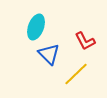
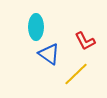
cyan ellipse: rotated 20 degrees counterclockwise
blue triangle: rotated 10 degrees counterclockwise
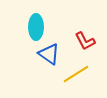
yellow line: rotated 12 degrees clockwise
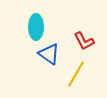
red L-shape: moved 1 px left
yellow line: rotated 28 degrees counterclockwise
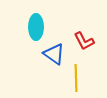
blue triangle: moved 5 px right
yellow line: moved 4 px down; rotated 32 degrees counterclockwise
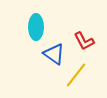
yellow line: moved 3 px up; rotated 40 degrees clockwise
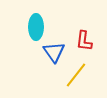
red L-shape: rotated 35 degrees clockwise
blue triangle: moved 2 px up; rotated 20 degrees clockwise
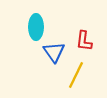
yellow line: rotated 12 degrees counterclockwise
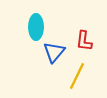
blue triangle: rotated 15 degrees clockwise
yellow line: moved 1 px right, 1 px down
